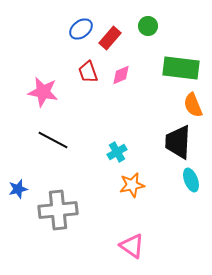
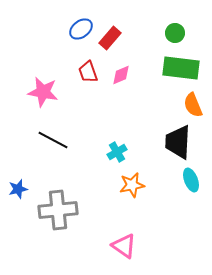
green circle: moved 27 px right, 7 px down
pink triangle: moved 8 px left
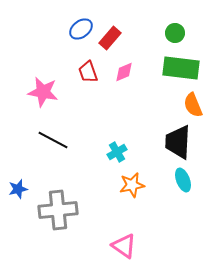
pink diamond: moved 3 px right, 3 px up
cyan ellipse: moved 8 px left
